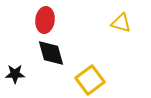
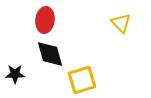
yellow triangle: rotated 30 degrees clockwise
black diamond: moved 1 px left, 1 px down
yellow square: moved 8 px left; rotated 20 degrees clockwise
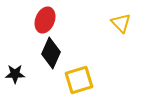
red ellipse: rotated 15 degrees clockwise
black diamond: moved 1 px right, 1 px up; rotated 40 degrees clockwise
yellow square: moved 3 px left
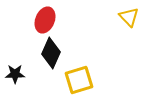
yellow triangle: moved 8 px right, 6 px up
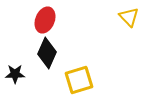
black diamond: moved 4 px left
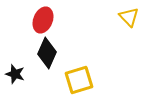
red ellipse: moved 2 px left
black star: rotated 18 degrees clockwise
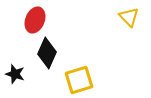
red ellipse: moved 8 px left
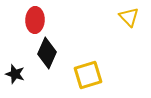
red ellipse: rotated 20 degrees counterclockwise
yellow square: moved 9 px right, 5 px up
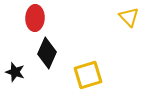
red ellipse: moved 2 px up
black star: moved 2 px up
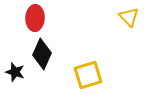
black diamond: moved 5 px left, 1 px down
